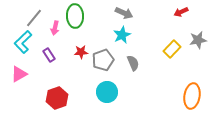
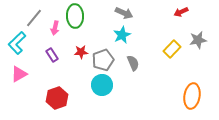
cyan L-shape: moved 6 px left, 1 px down
purple rectangle: moved 3 px right
cyan circle: moved 5 px left, 7 px up
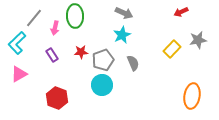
red hexagon: rotated 20 degrees counterclockwise
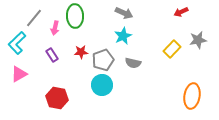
cyan star: moved 1 px right, 1 px down
gray semicircle: rotated 126 degrees clockwise
red hexagon: rotated 10 degrees counterclockwise
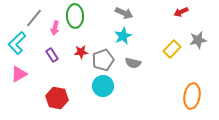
cyan circle: moved 1 px right, 1 px down
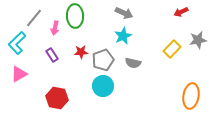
orange ellipse: moved 1 px left
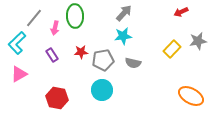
gray arrow: rotated 72 degrees counterclockwise
cyan star: rotated 18 degrees clockwise
gray star: moved 1 px down
gray pentagon: rotated 10 degrees clockwise
cyan circle: moved 1 px left, 4 px down
orange ellipse: rotated 70 degrees counterclockwise
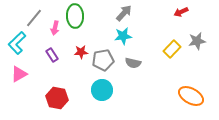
gray star: moved 1 px left
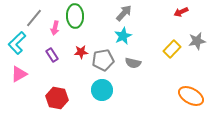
cyan star: rotated 18 degrees counterclockwise
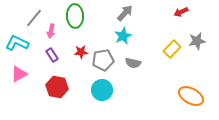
gray arrow: moved 1 px right
pink arrow: moved 4 px left, 3 px down
cyan L-shape: rotated 70 degrees clockwise
red hexagon: moved 11 px up
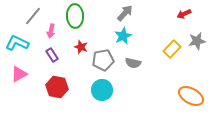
red arrow: moved 3 px right, 2 px down
gray line: moved 1 px left, 2 px up
red star: moved 5 px up; rotated 24 degrees clockwise
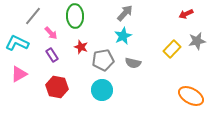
red arrow: moved 2 px right
pink arrow: moved 2 px down; rotated 56 degrees counterclockwise
